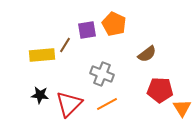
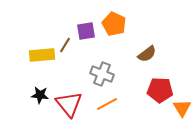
purple square: moved 1 px left, 1 px down
red triangle: rotated 24 degrees counterclockwise
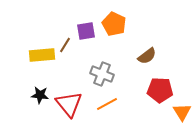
brown semicircle: moved 2 px down
orange triangle: moved 4 px down
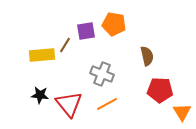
orange pentagon: rotated 15 degrees counterclockwise
brown semicircle: rotated 66 degrees counterclockwise
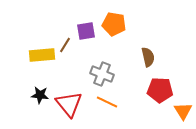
brown semicircle: moved 1 px right, 1 px down
orange line: moved 2 px up; rotated 55 degrees clockwise
orange triangle: moved 1 px right, 1 px up
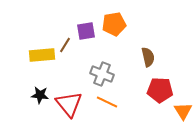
orange pentagon: rotated 20 degrees counterclockwise
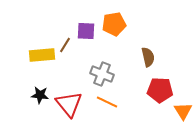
purple square: rotated 12 degrees clockwise
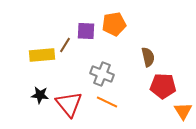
red pentagon: moved 3 px right, 4 px up
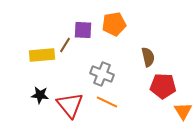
purple square: moved 3 px left, 1 px up
red triangle: moved 1 px right, 1 px down
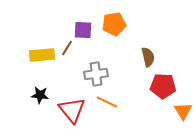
brown line: moved 2 px right, 3 px down
gray cross: moved 6 px left; rotated 30 degrees counterclockwise
red triangle: moved 2 px right, 5 px down
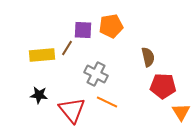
orange pentagon: moved 3 px left, 2 px down
gray cross: rotated 35 degrees clockwise
black star: moved 1 px left
orange triangle: moved 2 px left, 1 px down
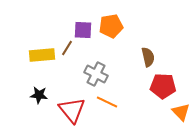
orange triangle: rotated 12 degrees counterclockwise
